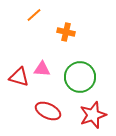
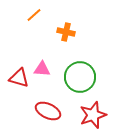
red triangle: moved 1 px down
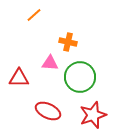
orange cross: moved 2 px right, 10 px down
pink triangle: moved 8 px right, 6 px up
red triangle: rotated 15 degrees counterclockwise
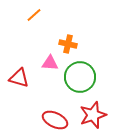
orange cross: moved 2 px down
red triangle: rotated 15 degrees clockwise
red ellipse: moved 7 px right, 9 px down
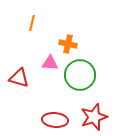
orange line: moved 2 px left, 8 px down; rotated 35 degrees counterclockwise
green circle: moved 2 px up
red star: moved 1 px right, 2 px down
red ellipse: rotated 20 degrees counterclockwise
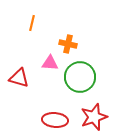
green circle: moved 2 px down
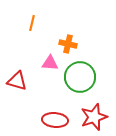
red triangle: moved 2 px left, 3 px down
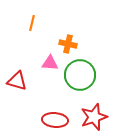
green circle: moved 2 px up
